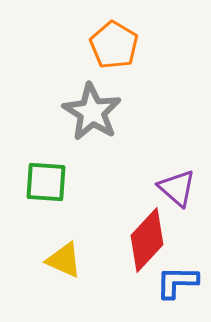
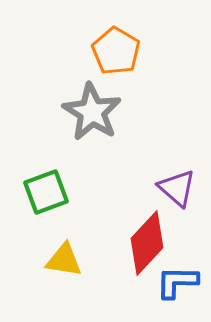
orange pentagon: moved 2 px right, 6 px down
green square: moved 10 px down; rotated 24 degrees counterclockwise
red diamond: moved 3 px down
yellow triangle: rotated 15 degrees counterclockwise
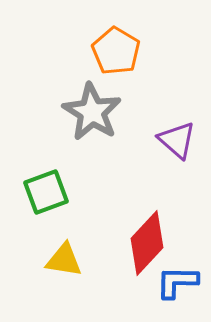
purple triangle: moved 48 px up
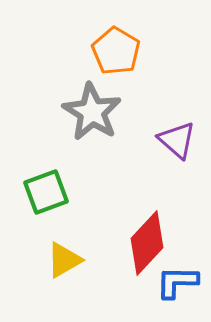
yellow triangle: rotated 39 degrees counterclockwise
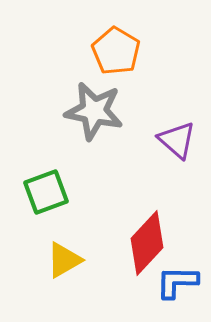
gray star: moved 2 px right, 1 px up; rotated 20 degrees counterclockwise
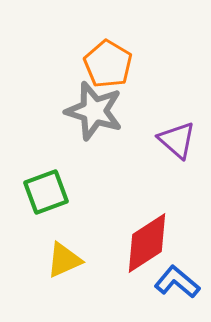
orange pentagon: moved 8 px left, 13 px down
gray star: rotated 6 degrees clockwise
red diamond: rotated 14 degrees clockwise
yellow triangle: rotated 6 degrees clockwise
blue L-shape: rotated 39 degrees clockwise
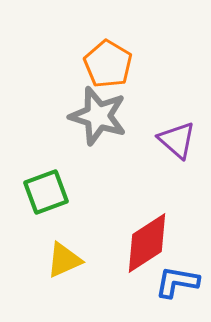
gray star: moved 4 px right, 5 px down
blue L-shape: rotated 30 degrees counterclockwise
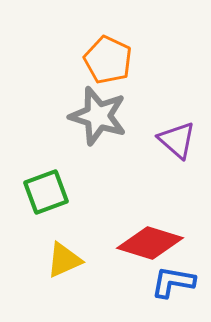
orange pentagon: moved 4 px up; rotated 6 degrees counterclockwise
red diamond: moved 3 px right; rotated 50 degrees clockwise
blue L-shape: moved 4 px left
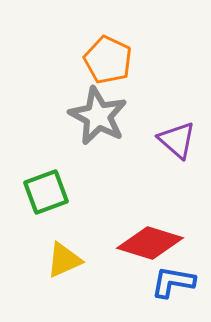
gray star: rotated 10 degrees clockwise
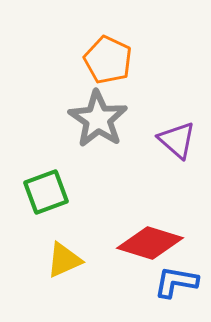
gray star: moved 3 px down; rotated 6 degrees clockwise
blue L-shape: moved 3 px right
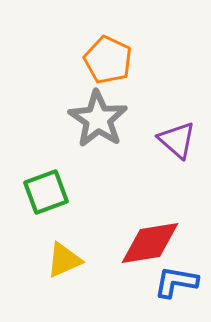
red diamond: rotated 26 degrees counterclockwise
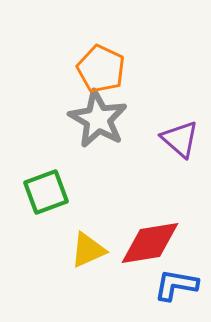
orange pentagon: moved 7 px left, 9 px down
gray star: rotated 4 degrees counterclockwise
purple triangle: moved 3 px right, 1 px up
yellow triangle: moved 24 px right, 10 px up
blue L-shape: moved 3 px down
